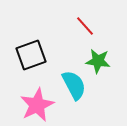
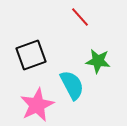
red line: moved 5 px left, 9 px up
cyan semicircle: moved 2 px left
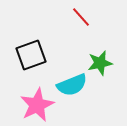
red line: moved 1 px right
green star: moved 2 px right, 2 px down; rotated 20 degrees counterclockwise
cyan semicircle: rotated 96 degrees clockwise
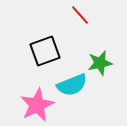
red line: moved 1 px left, 2 px up
black square: moved 14 px right, 4 px up
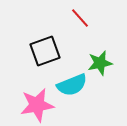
red line: moved 3 px down
pink star: rotated 16 degrees clockwise
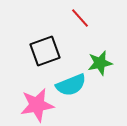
cyan semicircle: moved 1 px left
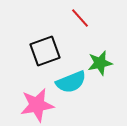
cyan semicircle: moved 3 px up
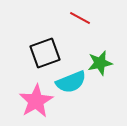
red line: rotated 20 degrees counterclockwise
black square: moved 2 px down
pink star: moved 1 px left, 4 px up; rotated 20 degrees counterclockwise
